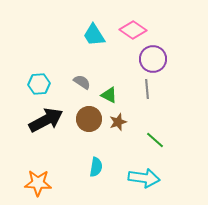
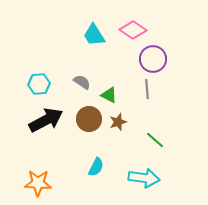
cyan semicircle: rotated 18 degrees clockwise
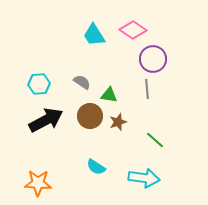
green triangle: rotated 18 degrees counterclockwise
brown circle: moved 1 px right, 3 px up
cyan semicircle: rotated 96 degrees clockwise
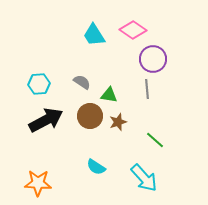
cyan arrow: rotated 40 degrees clockwise
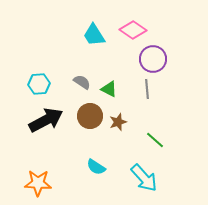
green triangle: moved 6 px up; rotated 18 degrees clockwise
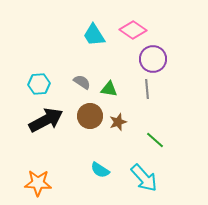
green triangle: rotated 18 degrees counterclockwise
cyan semicircle: moved 4 px right, 3 px down
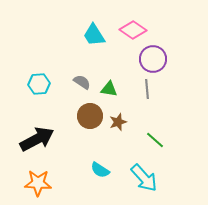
black arrow: moved 9 px left, 19 px down
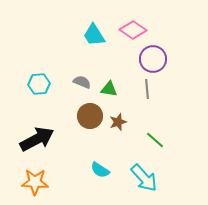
gray semicircle: rotated 12 degrees counterclockwise
orange star: moved 3 px left, 1 px up
